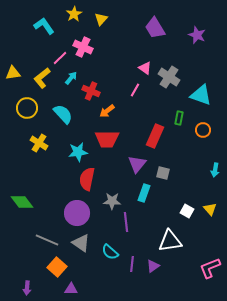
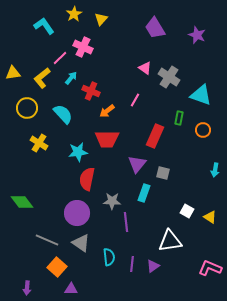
pink line at (135, 90): moved 10 px down
yellow triangle at (210, 209): moved 8 px down; rotated 16 degrees counterclockwise
cyan semicircle at (110, 252): moved 1 px left, 5 px down; rotated 138 degrees counterclockwise
pink L-shape at (210, 268): rotated 45 degrees clockwise
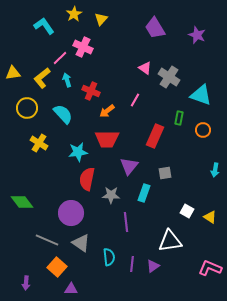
cyan arrow at (71, 78): moved 4 px left, 2 px down; rotated 56 degrees counterclockwise
purple triangle at (137, 164): moved 8 px left, 2 px down
gray square at (163, 173): moved 2 px right; rotated 24 degrees counterclockwise
gray star at (112, 201): moved 1 px left, 6 px up
purple circle at (77, 213): moved 6 px left
purple arrow at (27, 288): moved 1 px left, 5 px up
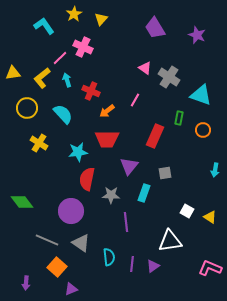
purple circle at (71, 213): moved 2 px up
purple triangle at (71, 289): rotated 24 degrees counterclockwise
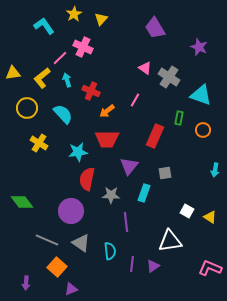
purple star at (197, 35): moved 2 px right, 12 px down
cyan semicircle at (109, 257): moved 1 px right, 6 px up
